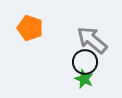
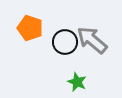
black circle: moved 20 px left, 20 px up
green star: moved 7 px left, 3 px down
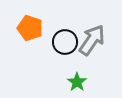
gray arrow: rotated 84 degrees clockwise
green star: rotated 12 degrees clockwise
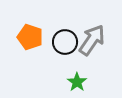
orange pentagon: moved 9 px down
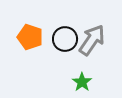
black circle: moved 3 px up
green star: moved 5 px right
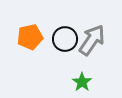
orange pentagon: rotated 30 degrees counterclockwise
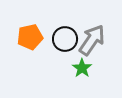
green star: moved 14 px up
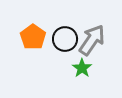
orange pentagon: moved 3 px right; rotated 25 degrees counterclockwise
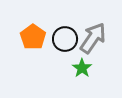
gray arrow: moved 1 px right, 2 px up
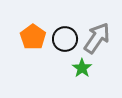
gray arrow: moved 4 px right
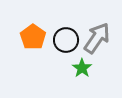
black circle: moved 1 px right, 1 px down
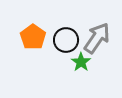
green star: moved 1 px left, 6 px up
